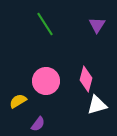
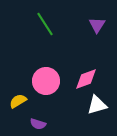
pink diamond: rotated 55 degrees clockwise
purple semicircle: rotated 70 degrees clockwise
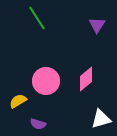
green line: moved 8 px left, 6 px up
pink diamond: rotated 20 degrees counterclockwise
white triangle: moved 4 px right, 14 px down
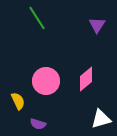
yellow semicircle: rotated 96 degrees clockwise
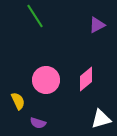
green line: moved 2 px left, 2 px up
purple triangle: rotated 30 degrees clockwise
pink circle: moved 1 px up
purple semicircle: moved 1 px up
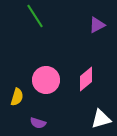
yellow semicircle: moved 1 px left, 4 px up; rotated 42 degrees clockwise
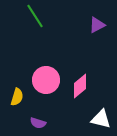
pink diamond: moved 6 px left, 7 px down
white triangle: rotated 30 degrees clockwise
